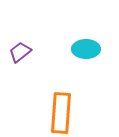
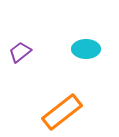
orange rectangle: moved 1 px right, 1 px up; rotated 48 degrees clockwise
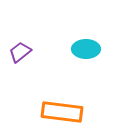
orange rectangle: rotated 45 degrees clockwise
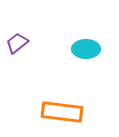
purple trapezoid: moved 3 px left, 9 px up
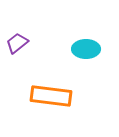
orange rectangle: moved 11 px left, 16 px up
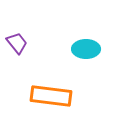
purple trapezoid: rotated 90 degrees clockwise
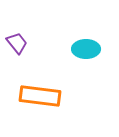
orange rectangle: moved 11 px left
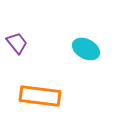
cyan ellipse: rotated 28 degrees clockwise
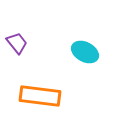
cyan ellipse: moved 1 px left, 3 px down
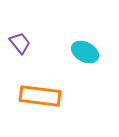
purple trapezoid: moved 3 px right
